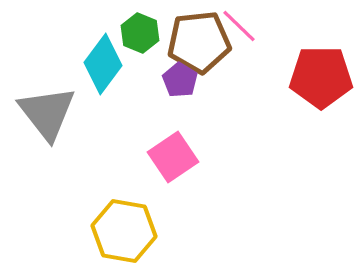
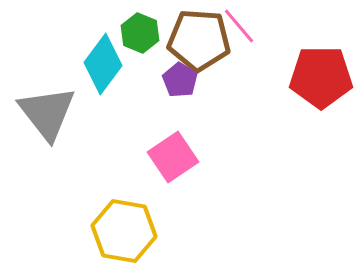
pink line: rotated 6 degrees clockwise
brown pentagon: moved 2 px up; rotated 10 degrees clockwise
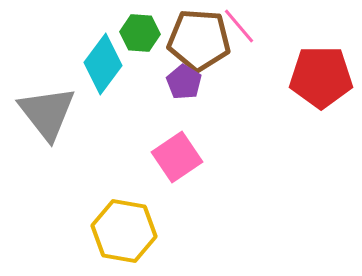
green hexagon: rotated 18 degrees counterclockwise
purple pentagon: moved 4 px right, 2 px down
pink square: moved 4 px right
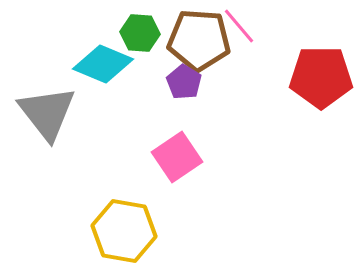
cyan diamond: rotated 76 degrees clockwise
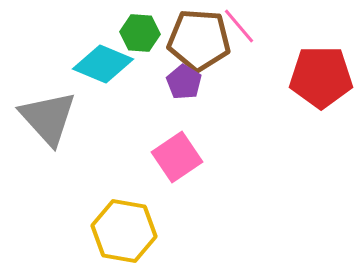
gray triangle: moved 1 px right, 5 px down; rotated 4 degrees counterclockwise
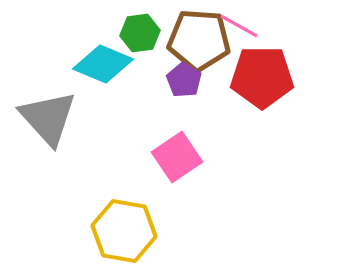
pink line: rotated 21 degrees counterclockwise
green hexagon: rotated 12 degrees counterclockwise
red pentagon: moved 59 px left
purple pentagon: moved 2 px up
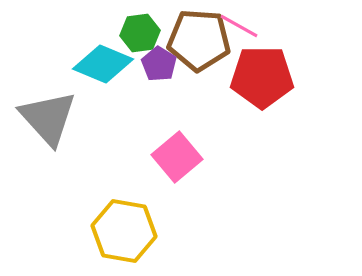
purple pentagon: moved 25 px left, 16 px up
pink square: rotated 6 degrees counterclockwise
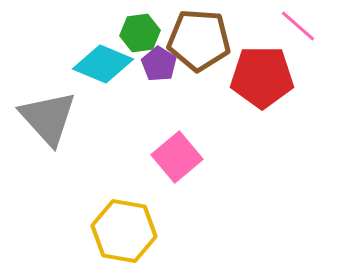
pink line: moved 59 px right; rotated 12 degrees clockwise
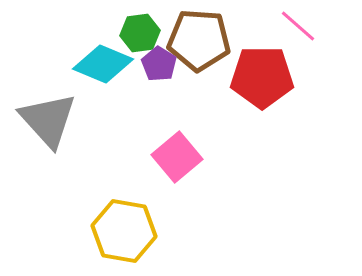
gray triangle: moved 2 px down
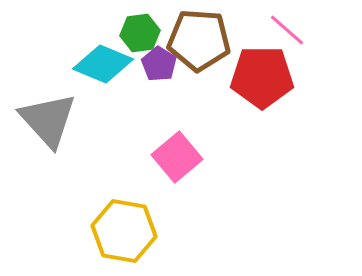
pink line: moved 11 px left, 4 px down
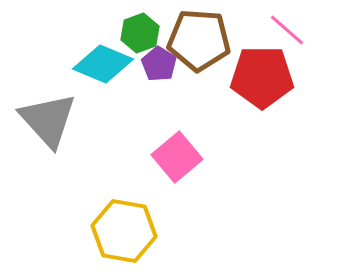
green hexagon: rotated 12 degrees counterclockwise
